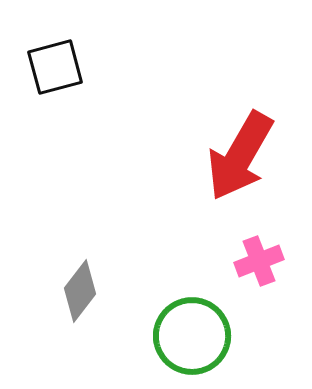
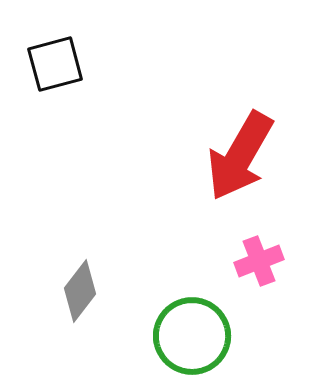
black square: moved 3 px up
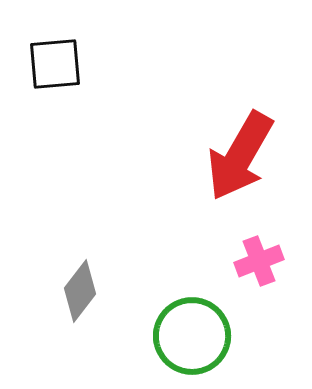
black square: rotated 10 degrees clockwise
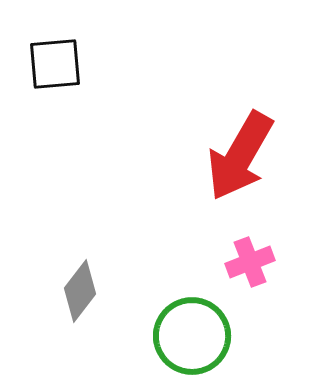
pink cross: moved 9 px left, 1 px down
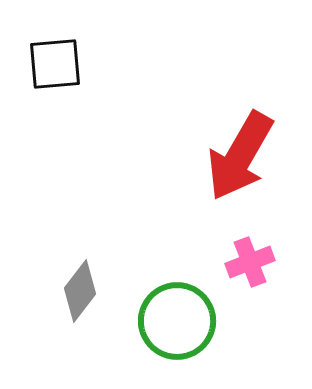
green circle: moved 15 px left, 15 px up
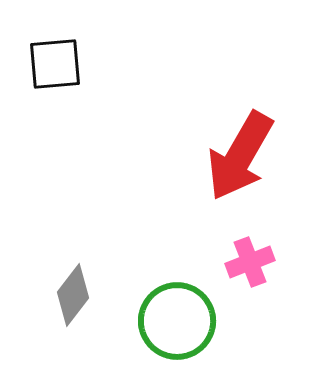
gray diamond: moved 7 px left, 4 px down
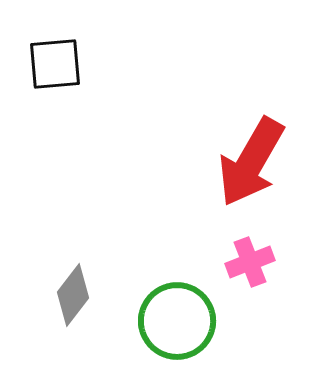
red arrow: moved 11 px right, 6 px down
